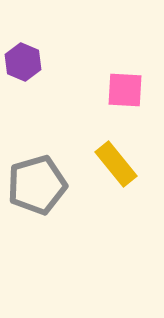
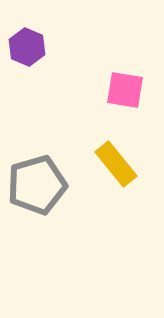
purple hexagon: moved 4 px right, 15 px up
pink square: rotated 6 degrees clockwise
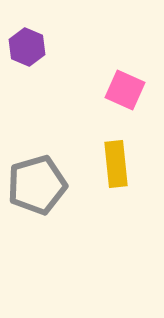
pink square: rotated 15 degrees clockwise
yellow rectangle: rotated 33 degrees clockwise
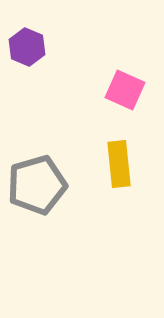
yellow rectangle: moved 3 px right
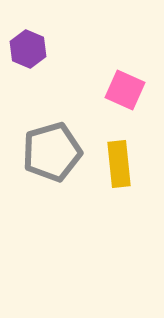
purple hexagon: moved 1 px right, 2 px down
gray pentagon: moved 15 px right, 33 px up
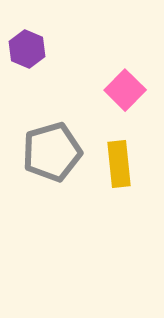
purple hexagon: moved 1 px left
pink square: rotated 21 degrees clockwise
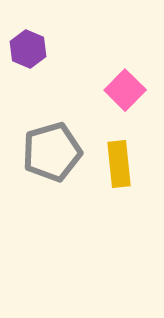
purple hexagon: moved 1 px right
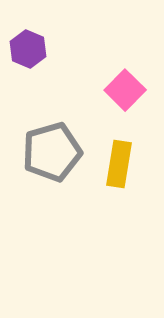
yellow rectangle: rotated 15 degrees clockwise
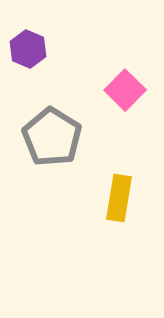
gray pentagon: moved 15 px up; rotated 24 degrees counterclockwise
yellow rectangle: moved 34 px down
